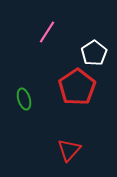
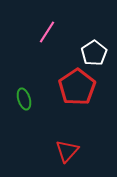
red triangle: moved 2 px left, 1 px down
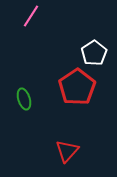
pink line: moved 16 px left, 16 px up
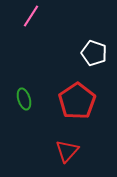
white pentagon: rotated 20 degrees counterclockwise
red pentagon: moved 14 px down
